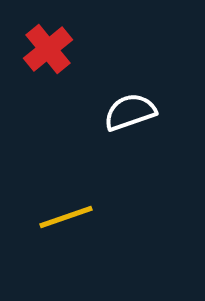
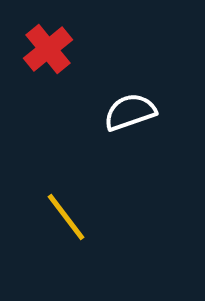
yellow line: rotated 72 degrees clockwise
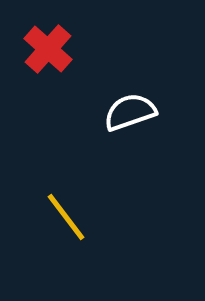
red cross: rotated 9 degrees counterclockwise
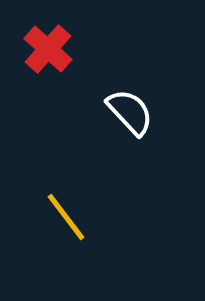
white semicircle: rotated 66 degrees clockwise
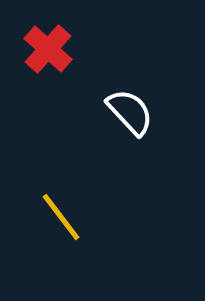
yellow line: moved 5 px left
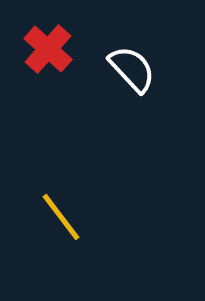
white semicircle: moved 2 px right, 43 px up
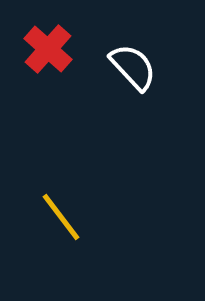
white semicircle: moved 1 px right, 2 px up
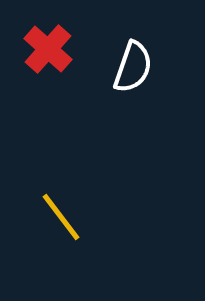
white semicircle: rotated 62 degrees clockwise
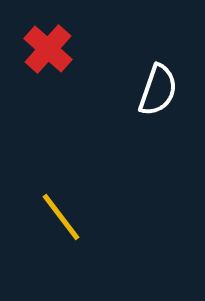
white semicircle: moved 25 px right, 23 px down
